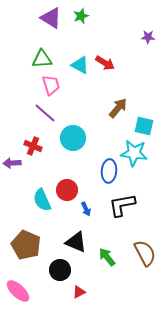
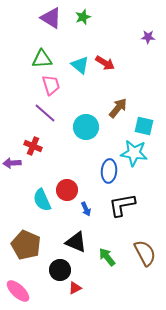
green star: moved 2 px right, 1 px down
cyan triangle: rotated 12 degrees clockwise
cyan circle: moved 13 px right, 11 px up
red triangle: moved 4 px left, 4 px up
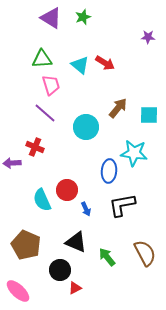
cyan square: moved 5 px right, 11 px up; rotated 12 degrees counterclockwise
red cross: moved 2 px right, 1 px down
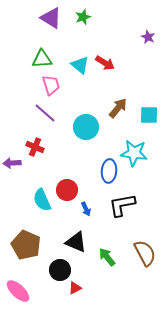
purple star: rotated 24 degrees clockwise
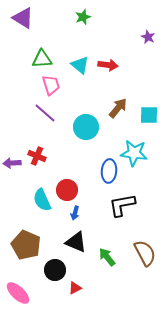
purple triangle: moved 28 px left
red arrow: moved 3 px right, 2 px down; rotated 24 degrees counterclockwise
red cross: moved 2 px right, 9 px down
blue arrow: moved 11 px left, 4 px down; rotated 40 degrees clockwise
black circle: moved 5 px left
pink ellipse: moved 2 px down
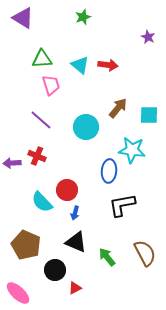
purple line: moved 4 px left, 7 px down
cyan star: moved 2 px left, 3 px up
cyan semicircle: moved 2 px down; rotated 20 degrees counterclockwise
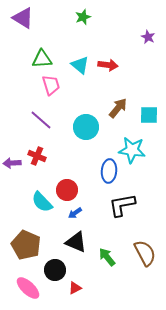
blue arrow: rotated 40 degrees clockwise
pink ellipse: moved 10 px right, 5 px up
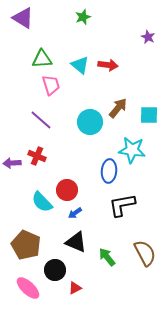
cyan circle: moved 4 px right, 5 px up
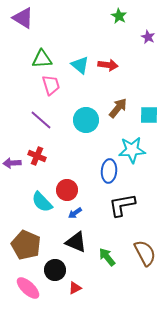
green star: moved 36 px right, 1 px up; rotated 21 degrees counterclockwise
cyan circle: moved 4 px left, 2 px up
cyan star: rotated 12 degrees counterclockwise
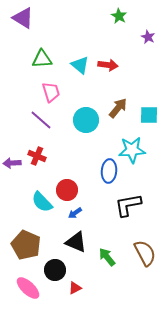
pink trapezoid: moved 7 px down
black L-shape: moved 6 px right
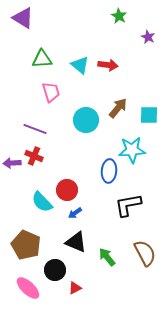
purple line: moved 6 px left, 9 px down; rotated 20 degrees counterclockwise
red cross: moved 3 px left
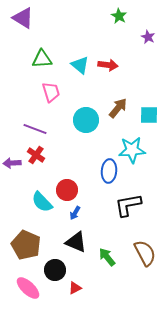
red cross: moved 2 px right, 1 px up; rotated 12 degrees clockwise
blue arrow: rotated 24 degrees counterclockwise
